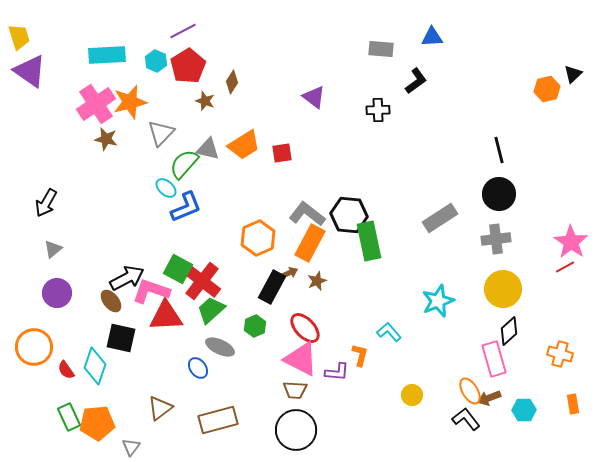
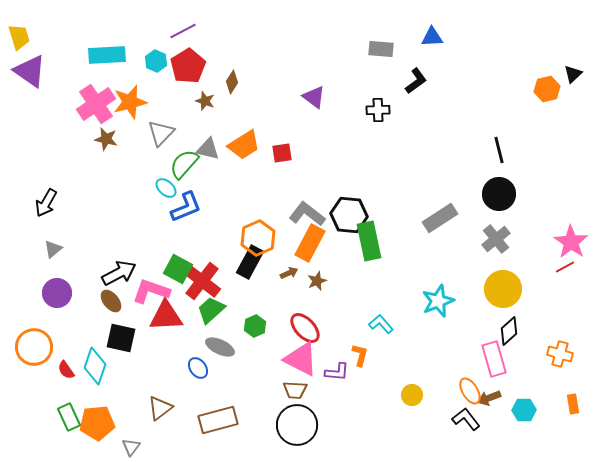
gray cross at (496, 239): rotated 32 degrees counterclockwise
black arrow at (127, 278): moved 8 px left, 5 px up
black rectangle at (272, 287): moved 22 px left, 25 px up
cyan L-shape at (389, 332): moved 8 px left, 8 px up
black circle at (296, 430): moved 1 px right, 5 px up
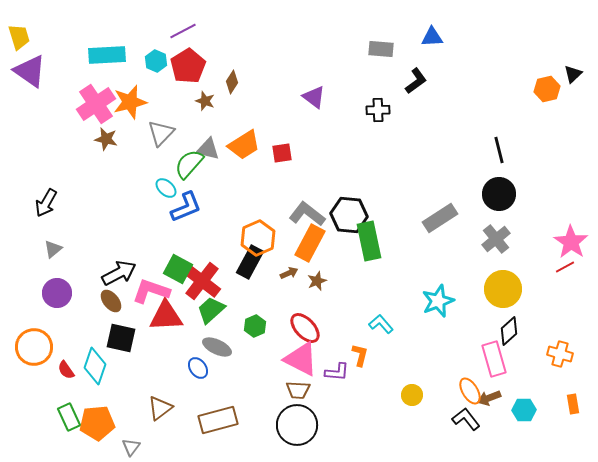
green semicircle at (184, 164): moved 5 px right
gray ellipse at (220, 347): moved 3 px left
brown trapezoid at (295, 390): moved 3 px right
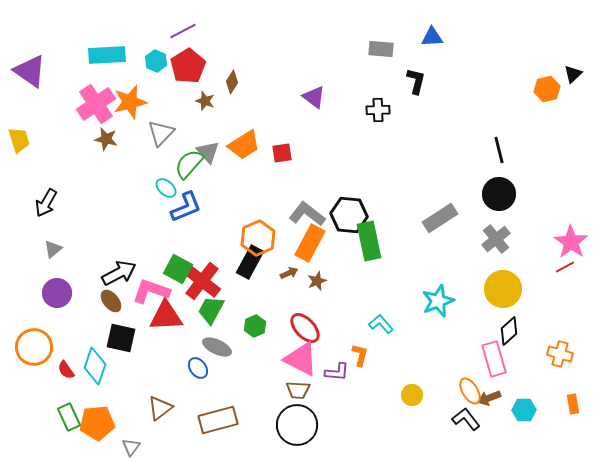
yellow trapezoid at (19, 37): moved 103 px down
black L-shape at (416, 81): rotated 40 degrees counterclockwise
gray triangle at (208, 149): moved 3 px down; rotated 35 degrees clockwise
green trapezoid at (211, 310): rotated 20 degrees counterclockwise
